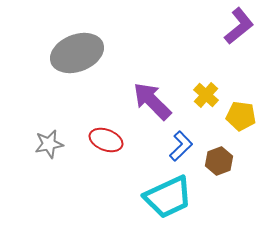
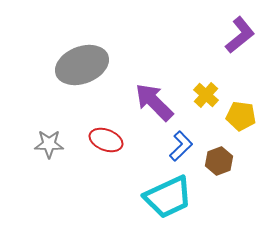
purple L-shape: moved 1 px right, 9 px down
gray ellipse: moved 5 px right, 12 px down
purple arrow: moved 2 px right, 1 px down
gray star: rotated 12 degrees clockwise
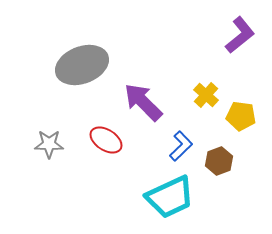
purple arrow: moved 11 px left
red ellipse: rotated 12 degrees clockwise
cyan trapezoid: moved 2 px right
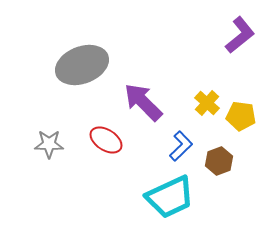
yellow cross: moved 1 px right, 8 px down
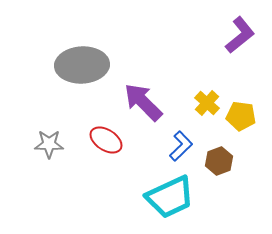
gray ellipse: rotated 18 degrees clockwise
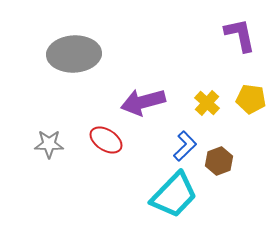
purple L-shape: rotated 63 degrees counterclockwise
gray ellipse: moved 8 px left, 11 px up
purple arrow: rotated 60 degrees counterclockwise
yellow pentagon: moved 10 px right, 17 px up
blue L-shape: moved 4 px right
cyan trapezoid: moved 4 px right, 2 px up; rotated 21 degrees counterclockwise
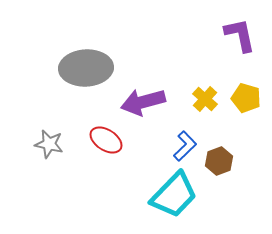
gray ellipse: moved 12 px right, 14 px down
yellow pentagon: moved 5 px left, 1 px up; rotated 8 degrees clockwise
yellow cross: moved 2 px left, 4 px up
gray star: rotated 12 degrees clockwise
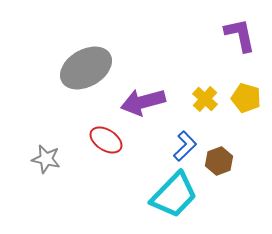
gray ellipse: rotated 27 degrees counterclockwise
gray star: moved 3 px left, 15 px down
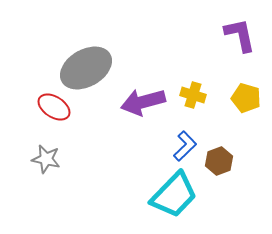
yellow cross: moved 12 px left, 4 px up; rotated 25 degrees counterclockwise
red ellipse: moved 52 px left, 33 px up
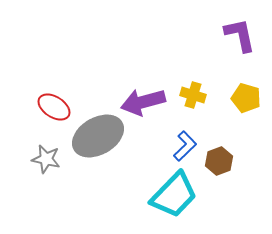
gray ellipse: moved 12 px right, 68 px down
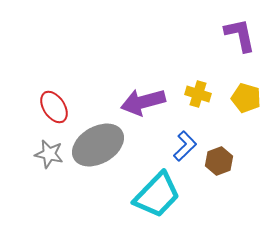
yellow cross: moved 5 px right, 1 px up
red ellipse: rotated 24 degrees clockwise
gray ellipse: moved 9 px down
gray star: moved 3 px right, 5 px up
cyan trapezoid: moved 17 px left
